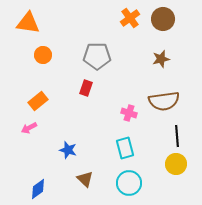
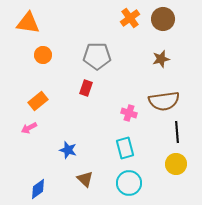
black line: moved 4 px up
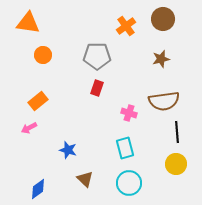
orange cross: moved 4 px left, 8 px down
red rectangle: moved 11 px right
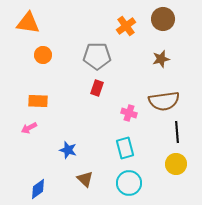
orange rectangle: rotated 42 degrees clockwise
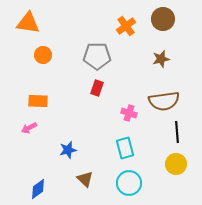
blue star: rotated 30 degrees counterclockwise
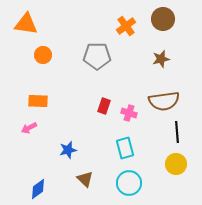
orange triangle: moved 2 px left, 1 px down
red rectangle: moved 7 px right, 18 px down
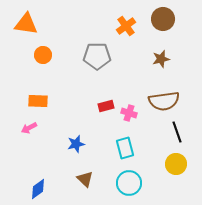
red rectangle: moved 2 px right; rotated 56 degrees clockwise
black line: rotated 15 degrees counterclockwise
blue star: moved 8 px right, 6 px up
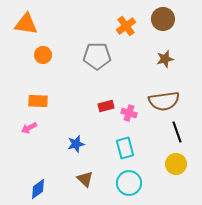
brown star: moved 4 px right
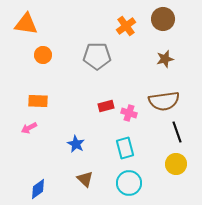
blue star: rotated 30 degrees counterclockwise
